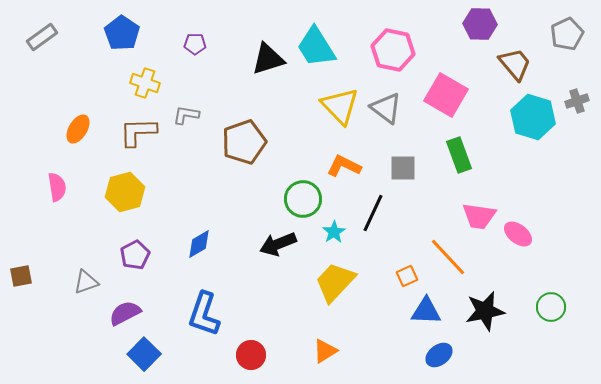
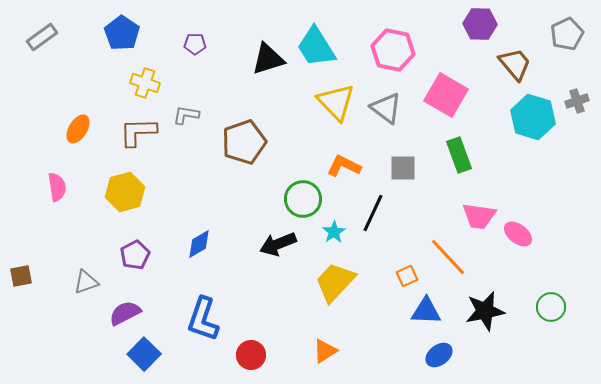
yellow triangle at (340, 106): moved 4 px left, 4 px up
blue L-shape at (204, 314): moved 1 px left, 5 px down
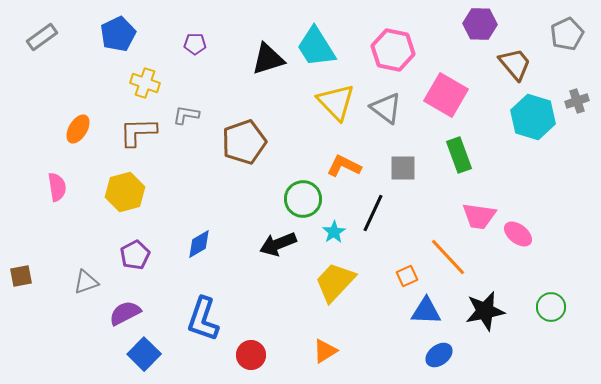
blue pentagon at (122, 33): moved 4 px left, 1 px down; rotated 12 degrees clockwise
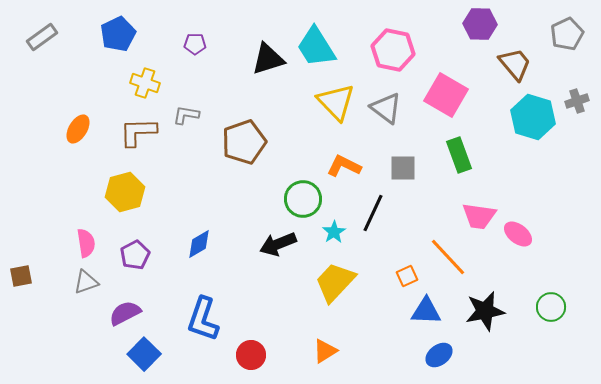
pink semicircle at (57, 187): moved 29 px right, 56 px down
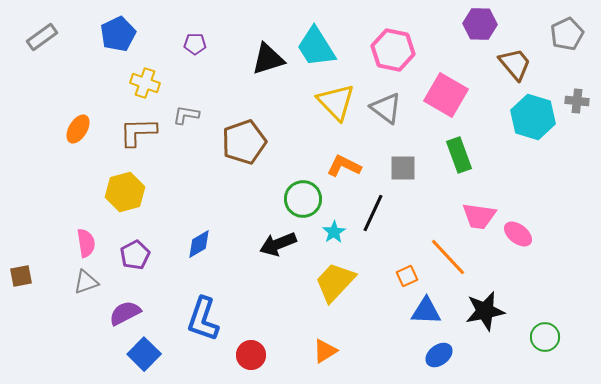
gray cross at (577, 101): rotated 25 degrees clockwise
green circle at (551, 307): moved 6 px left, 30 px down
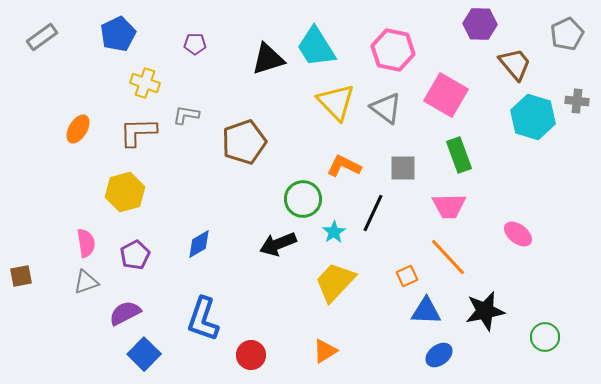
pink trapezoid at (479, 216): moved 30 px left, 10 px up; rotated 9 degrees counterclockwise
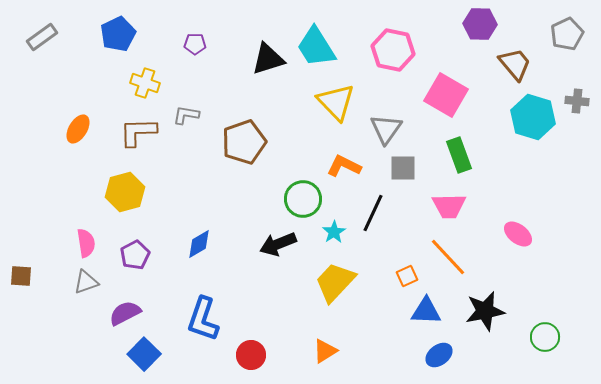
gray triangle at (386, 108): moved 21 px down; rotated 28 degrees clockwise
brown square at (21, 276): rotated 15 degrees clockwise
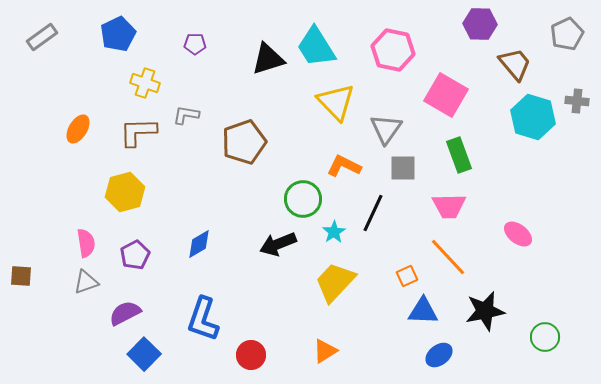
blue triangle at (426, 311): moved 3 px left
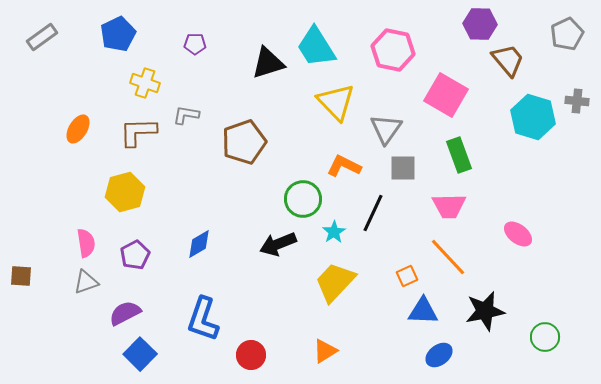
black triangle at (268, 59): moved 4 px down
brown trapezoid at (515, 64): moved 7 px left, 4 px up
blue square at (144, 354): moved 4 px left
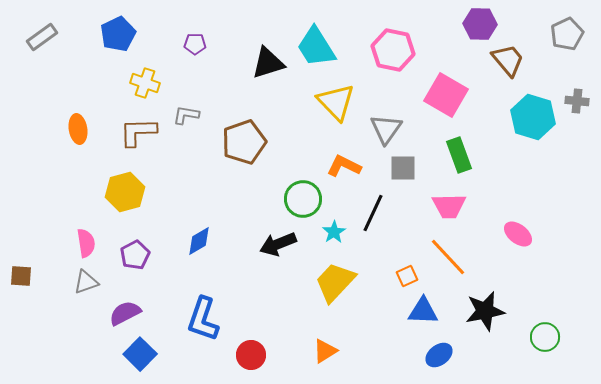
orange ellipse at (78, 129): rotated 40 degrees counterclockwise
blue diamond at (199, 244): moved 3 px up
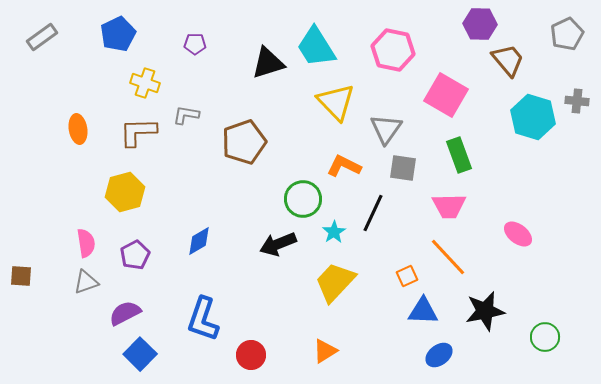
gray square at (403, 168): rotated 8 degrees clockwise
